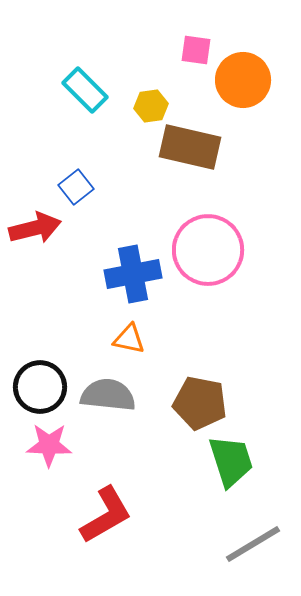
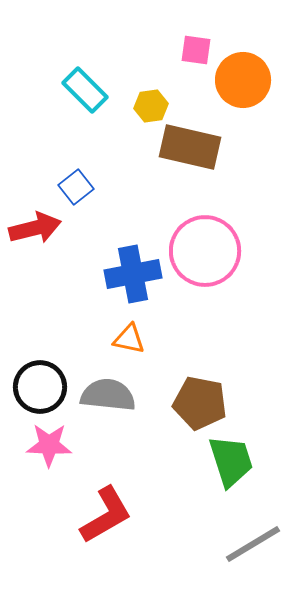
pink circle: moved 3 px left, 1 px down
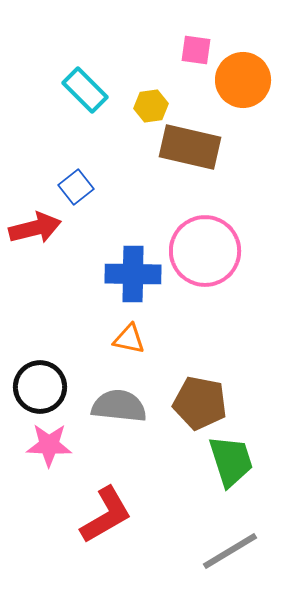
blue cross: rotated 12 degrees clockwise
gray semicircle: moved 11 px right, 11 px down
gray line: moved 23 px left, 7 px down
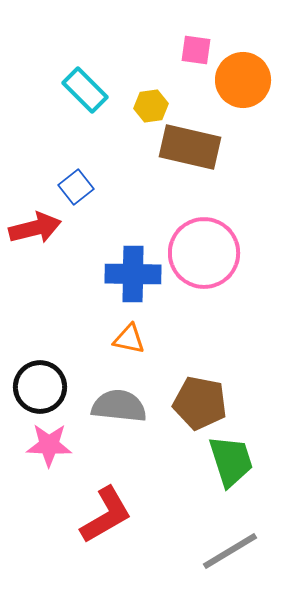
pink circle: moved 1 px left, 2 px down
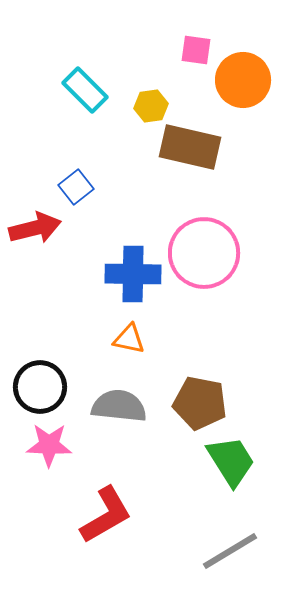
green trapezoid: rotated 14 degrees counterclockwise
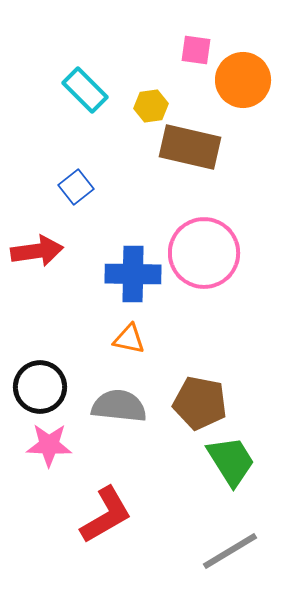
red arrow: moved 2 px right, 23 px down; rotated 6 degrees clockwise
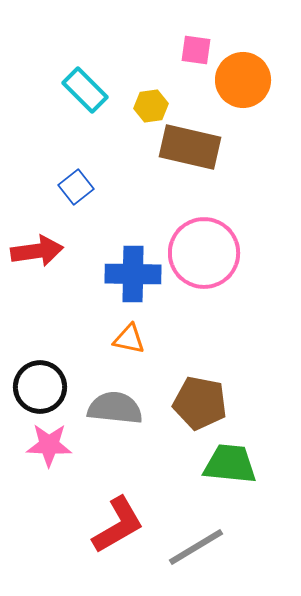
gray semicircle: moved 4 px left, 2 px down
green trapezoid: moved 1 px left, 3 px down; rotated 52 degrees counterclockwise
red L-shape: moved 12 px right, 10 px down
gray line: moved 34 px left, 4 px up
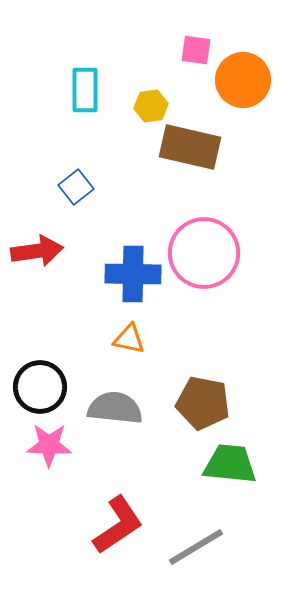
cyan rectangle: rotated 45 degrees clockwise
brown pentagon: moved 3 px right
red L-shape: rotated 4 degrees counterclockwise
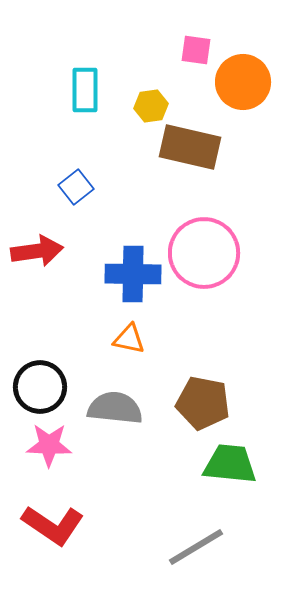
orange circle: moved 2 px down
red L-shape: moved 65 px left; rotated 68 degrees clockwise
